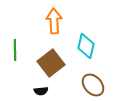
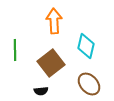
brown ellipse: moved 4 px left, 1 px up
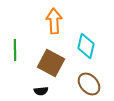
brown square: rotated 24 degrees counterclockwise
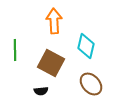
brown ellipse: moved 2 px right
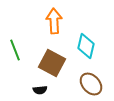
green line: rotated 20 degrees counterclockwise
brown square: moved 1 px right
black semicircle: moved 1 px left, 1 px up
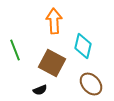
cyan diamond: moved 3 px left
black semicircle: rotated 16 degrees counterclockwise
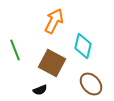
orange arrow: rotated 30 degrees clockwise
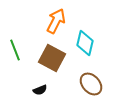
orange arrow: moved 2 px right
cyan diamond: moved 2 px right, 3 px up
brown square: moved 5 px up
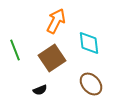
cyan diamond: moved 4 px right; rotated 20 degrees counterclockwise
brown square: rotated 28 degrees clockwise
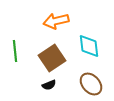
orange arrow: rotated 130 degrees counterclockwise
cyan diamond: moved 3 px down
green line: moved 1 px down; rotated 15 degrees clockwise
black semicircle: moved 9 px right, 5 px up
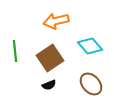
cyan diamond: moved 1 px right; rotated 35 degrees counterclockwise
brown square: moved 2 px left
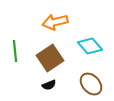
orange arrow: moved 1 px left, 1 px down
